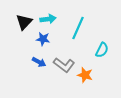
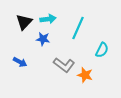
blue arrow: moved 19 px left
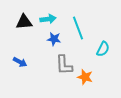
black triangle: rotated 42 degrees clockwise
cyan line: rotated 45 degrees counterclockwise
blue star: moved 11 px right
cyan semicircle: moved 1 px right, 1 px up
gray L-shape: rotated 50 degrees clockwise
orange star: moved 2 px down
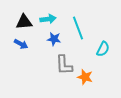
blue arrow: moved 1 px right, 18 px up
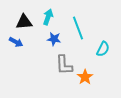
cyan arrow: moved 2 px up; rotated 63 degrees counterclockwise
blue arrow: moved 5 px left, 2 px up
orange star: rotated 21 degrees clockwise
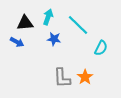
black triangle: moved 1 px right, 1 px down
cyan line: moved 3 px up; rotated 25 degrees counterclockwise
blue arrow: moved 1 px right
cyan semicircle: moved 2 px left, 1 px up
gray L-shape: moved 2 px left, 13 px down
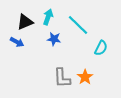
black triangle: moved 1 px up; rotated 18 degrees counterclockwise
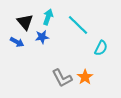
black triangle: rotated 48 degrees counterclockwise
blue star: moved 12 px left, 2 px up; rotated 16 degrees counterclockwise
gray L-shape: rotated 25 degrees counterclockwise
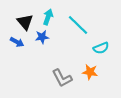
cyan semicircle: rotated 42 degrees clockwise
orange star: moved 5 px right, 5 px up; rotated 28 degrees counterclockwise
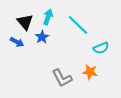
blue star: rotated 24 degrees counterclockwise
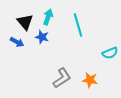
cyan line: rotated 30 degrees clockwise
blue star: rotated 24 degrees counterclockwise
cyan semicircle: moved 9 px right, 5 px down
orange star: moved 8 px down
gray L-shape: rotated 95 degrees counterclockwise
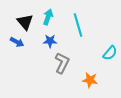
blue star: moved 8 px right, 4 px down; rotated 16 degrees counterclockwise
cyan semicircle: rotated 28 degrees counterclockwise
gray L-shape: moved 15 px up; rotated 30 degrees counterclockwise
